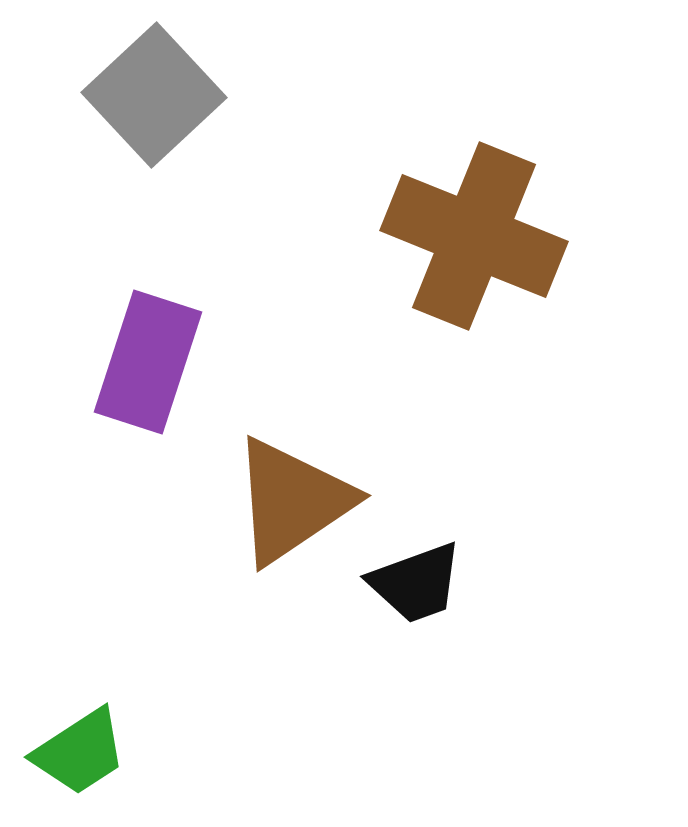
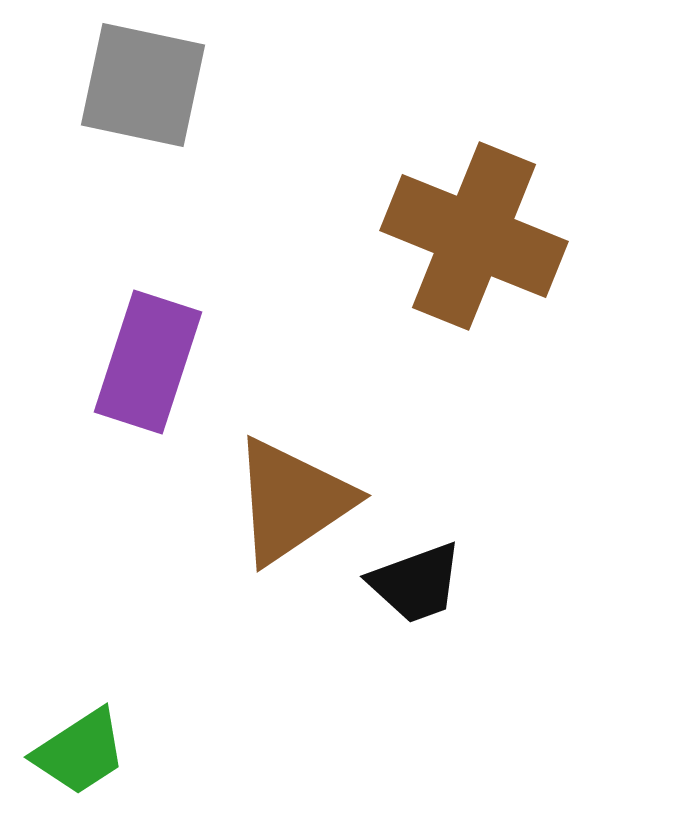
gray square: moved 11 px left, 10 px up; rotated 35 degrees counterclockwise
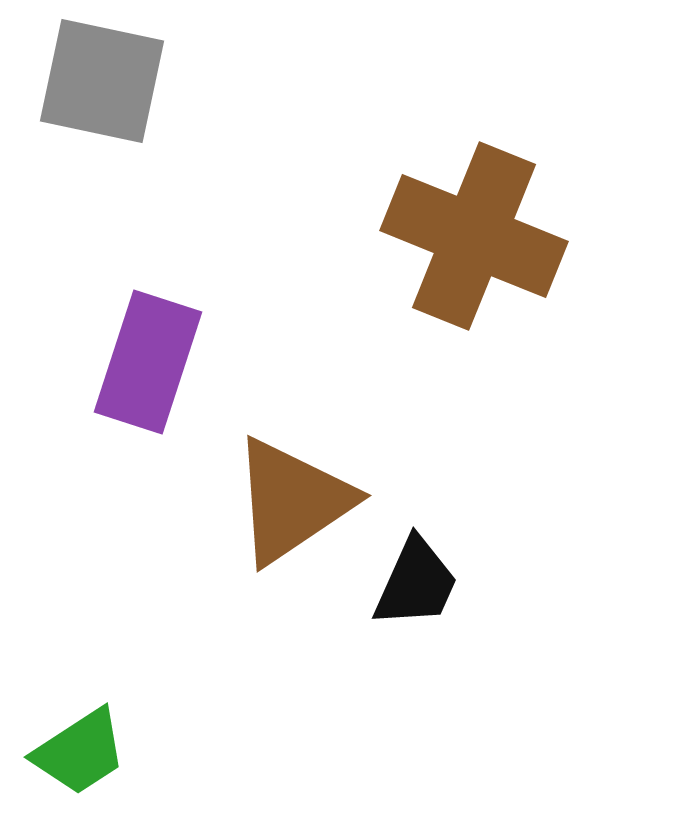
gray square: moved 41 px left, 4 px up
black trapezoid: rotated 46 degrees counterclockwise
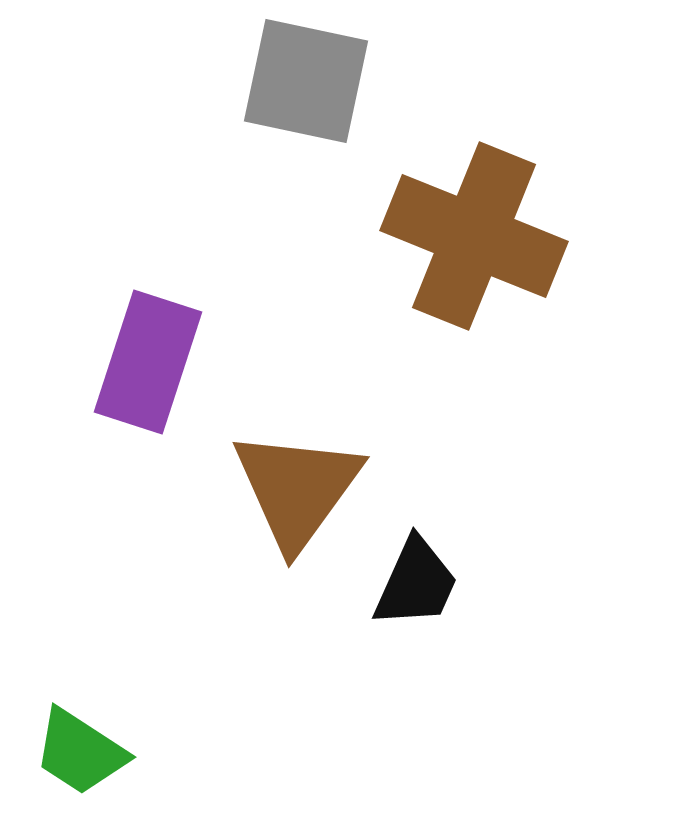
gray square: moved 204 px right
brown triangle: moved 5 px right, 12 px up; rotated 20 degrees counterclockwise
green trapezoid: rotated 66 degrees clockwise
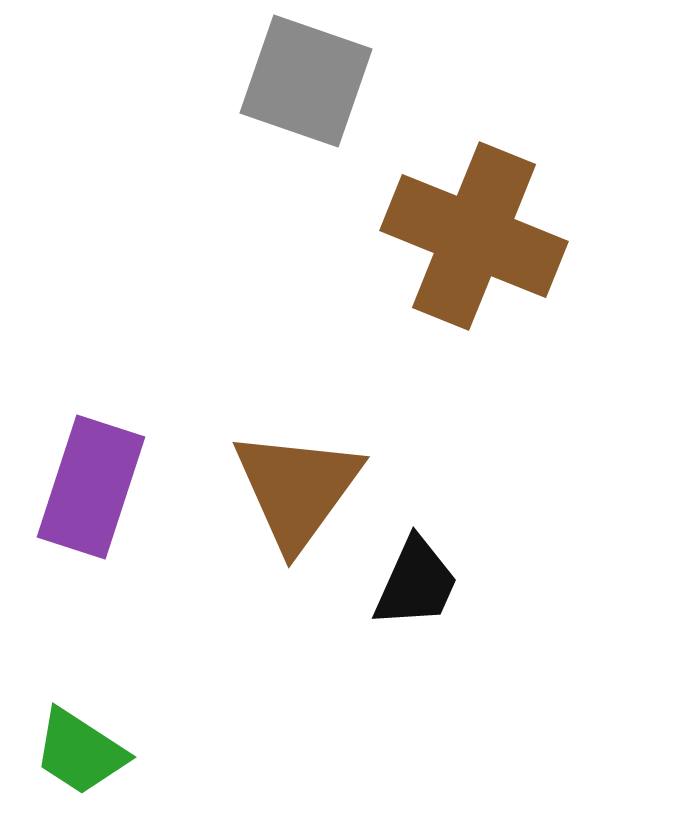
gray square: rotated 7 degrees clockwise
purple rectangle: moved 57 px left, 125 px down
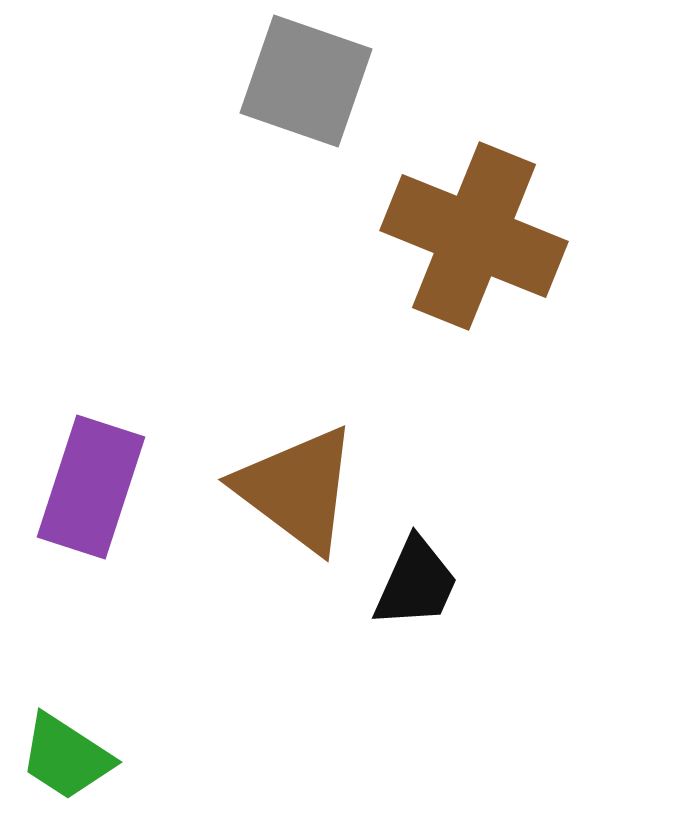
brown triangle: rotated 29 degrees counterclockwise
green trapezoid: moved 14 px left, 5 px down
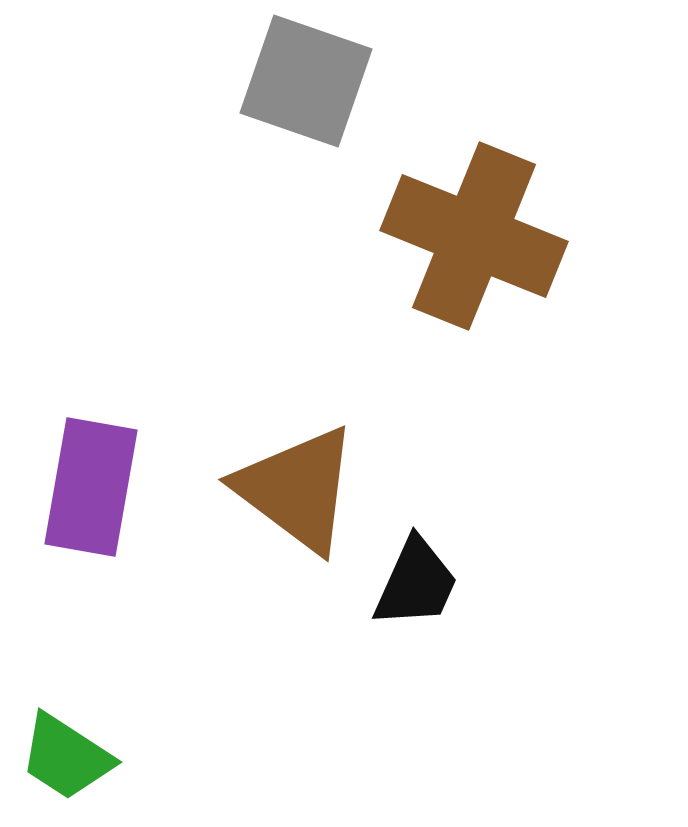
purple rectangle: rotated 8 degrees counterclockwise
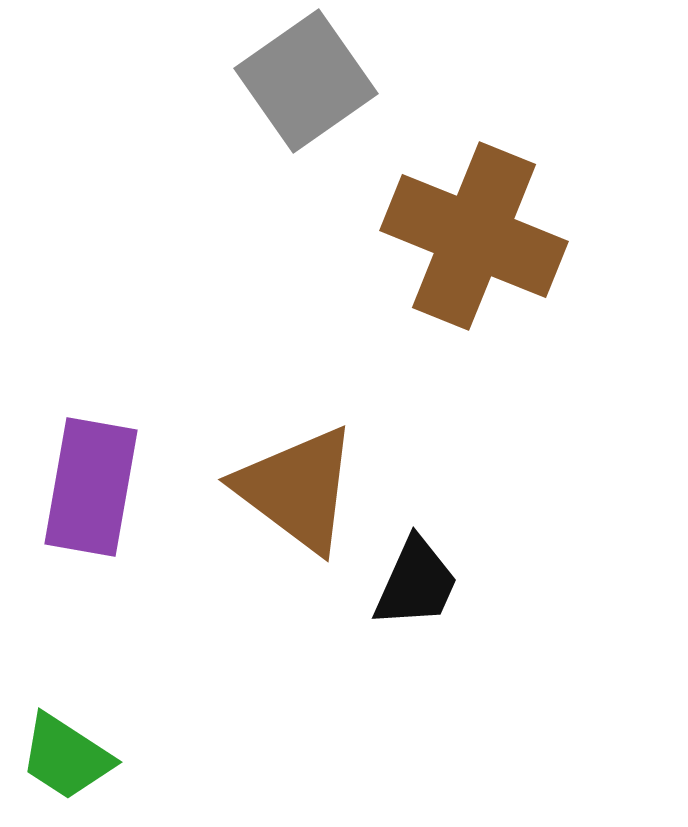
gray square: rotated 36 degrees clockwise
